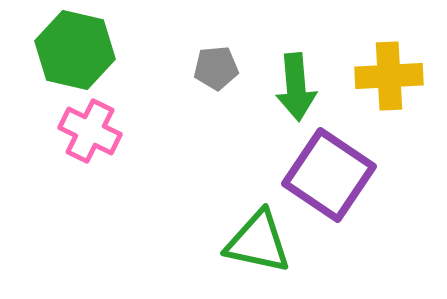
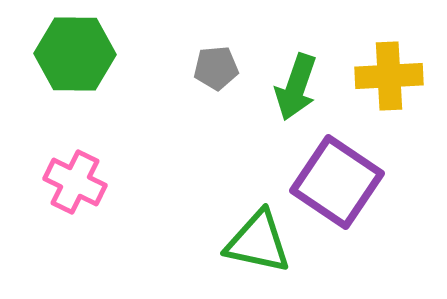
green hexagon: moved 4 px down; rotated 12 degrees counterclockwise
green arrow: rotated 24 degrees clockwise
pink cross: moved 15 px left, 51 px down
purple square: moved 8 px right, 7 px down
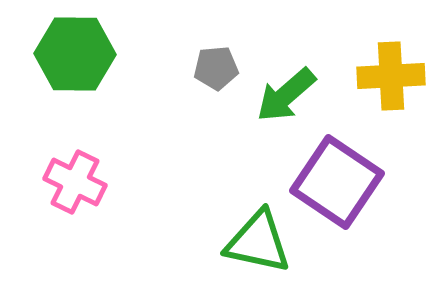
yellow cross: moved 2 px right
green arrow: moved 10 px left, 8 px down; rotated 30 degrees clockwise
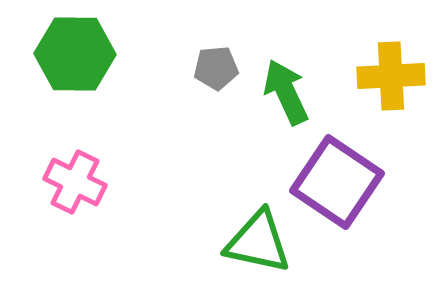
green arrow: moved 3 px up; rotated 106 degrees clockwise
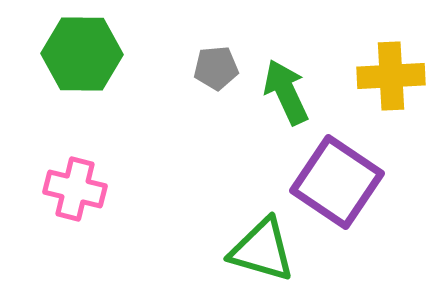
green hexagon: moved 7 px right
pink cross: moved 7 px down; rotated 12 degrees counterclockwise
green triangle: moved 4 px right, 8 px down; rotated 4 degrees clockwise
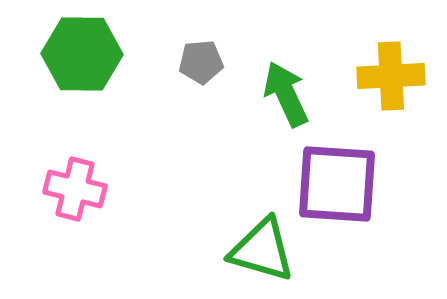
gray pentagon: moved 15 px left, 6 px up
green arrow: moved 2 px down
purple square: moved 2 px down; rotated 30 degrees counterclockwise
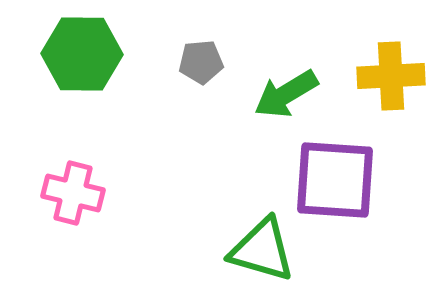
green arrow: rotated 96 degrees counterclockwise
purple square: moved 2 px left, 4 px up
pink cross: moved 2 px left, 4 px down
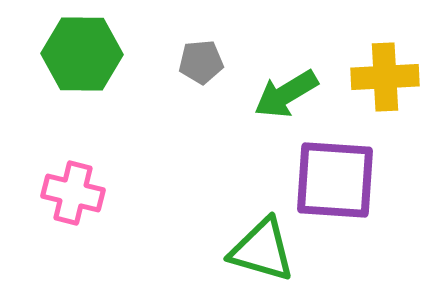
yellow cross: moved 6 px left, 1 px down
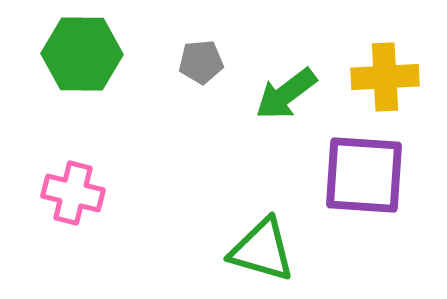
green arrow: rotated 6 degrees counterclockwise
purple square: moved 29 px right, 5 px up
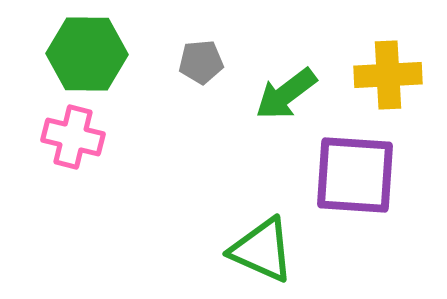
green hexagon: moved 5 px right
yellow cross: moved 3 px right, 2 px up
purple square: moved 9 px left
pink cross: moved 56 px up
green triangle: rotated 8 degrees clockwise
